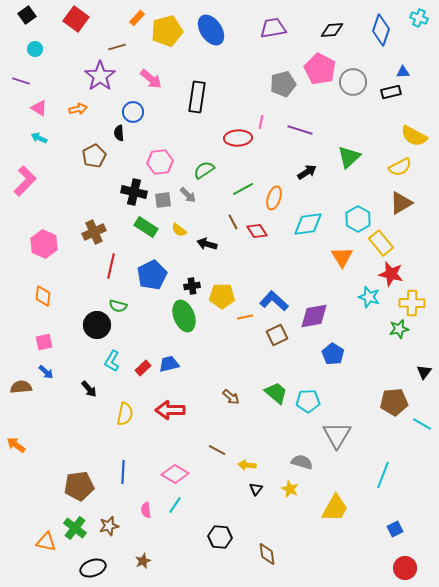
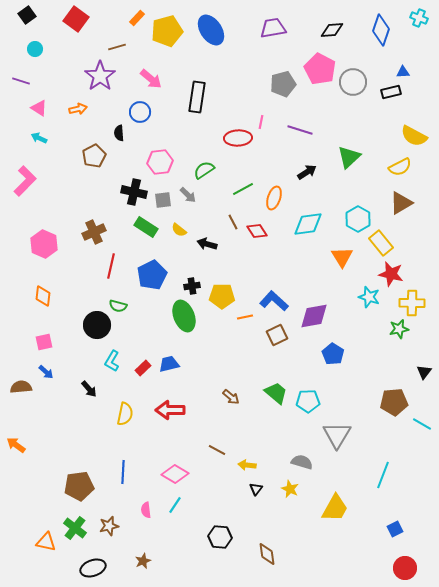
blue circle at (133, 112): moved 7 px right
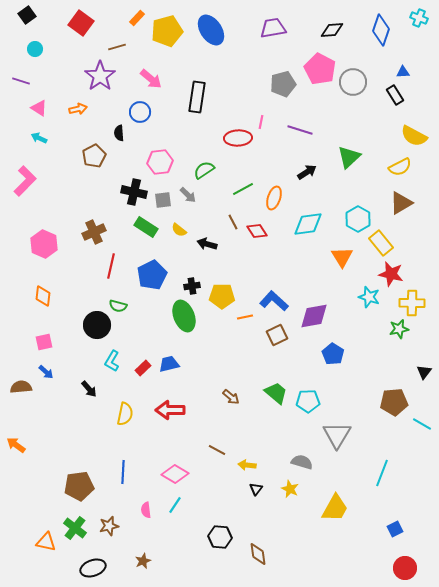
red square at (76, 19): moved 5 px right, 4 px down
black rectangle at (391, 92): moved 4 px right, 3 px down; rotated 72 degrees clockwise
cyan line at (383, 475): moved 1 px left, 2 px up
brown diamond at (267, 554): moved 9 px left
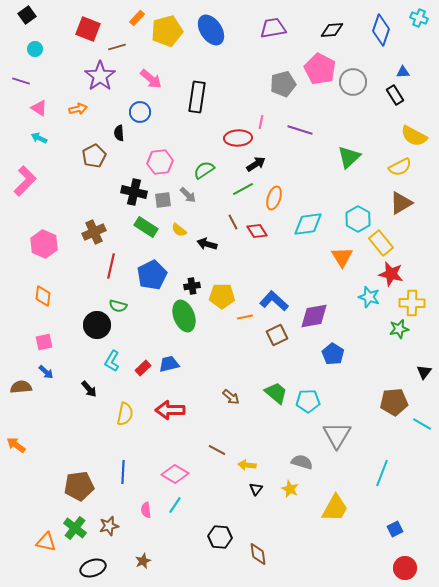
red square at (81, 23): moved 7 px right, 6 px down; rotated 15 degrees counterclockwise
black arrow at (307, 172): moved 51 px left, 8 px up
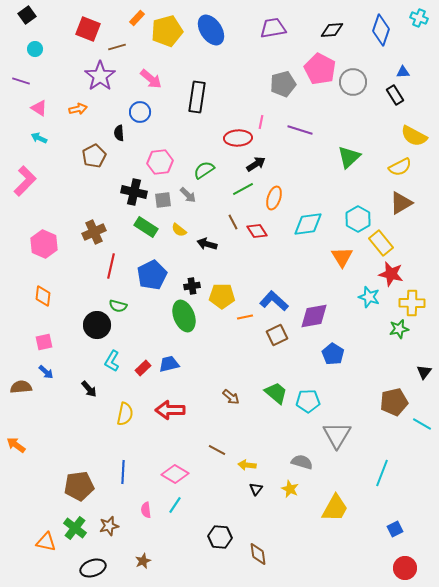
brown pentagon at (394, 402): rotated 8 degrees counterclockwise
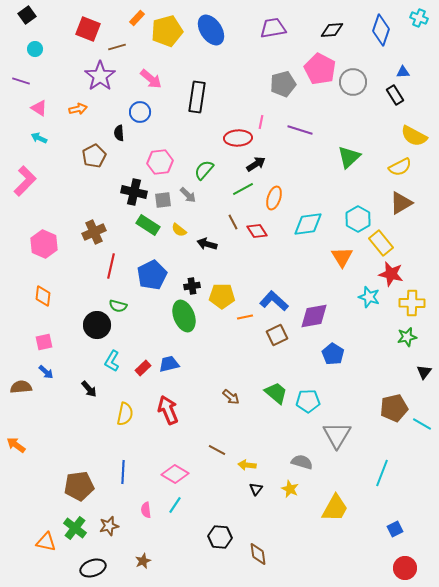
green semicircle at (204, 170): rotated 15 degrees counterclockwise
green rectangle at (146, 227): moved 2 px right, 2 px up
green star at (399, 329): moved 8 px right, 8 px down
brown pentagon at (394, 402): moved 6 px down
red arrow at (170, 410): moved 2 px left; rotated 68 degrees clockwise
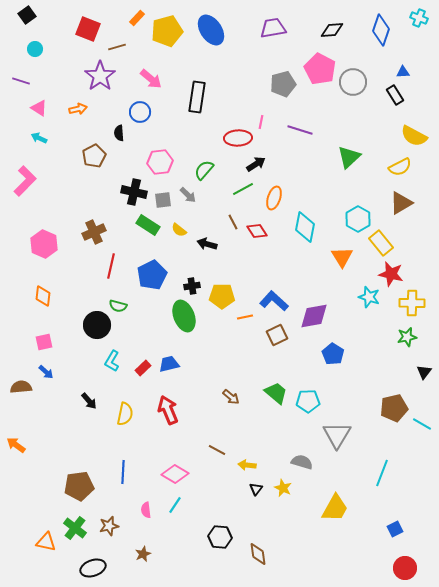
cyan diamond at (308, 224): moved 3 px left, 3 px down; rotated 72 degrees counterclockwise
black arrow at (89, 389): moved 12 px down
yellow star at (290, 489): moved 7 px left, 1 px up
brown star at (143, 561): moved 7 px up
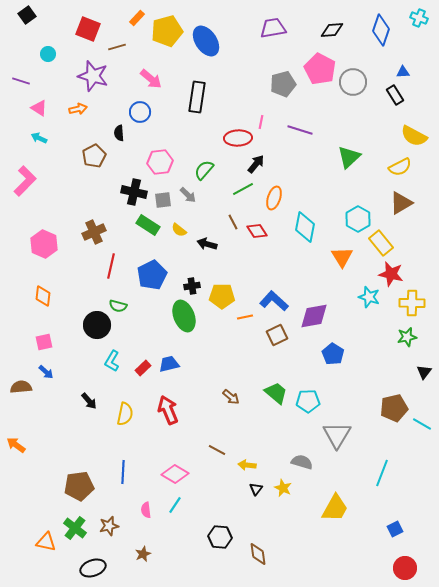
blue ellipse at (211, 30): moved 5 px left, 11 px down
cyan circle at (35, 49): moved 13 px right, 5 px down
purple star at (100, 76): moved 7 px left; rotated 20 degrees counterclockwise
black arrow at (256, 164): rotated 18 degrees counterclockwise
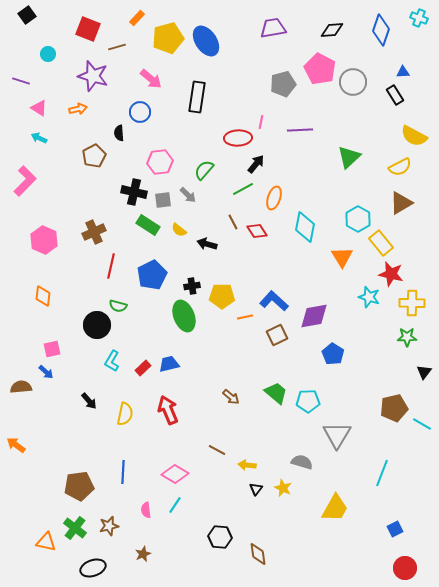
yellow pentagon at (167, 31): moved 1 px right, 7 px down
purple line at (300, 130): rotated 20 degrees counterclockwise
pink hexagon at (44, 244): moved 4 px up
green star at (407, 337): rotated 12 degrees clockwise
pink square at (44, 342): moved 8 px right, 7 px down
